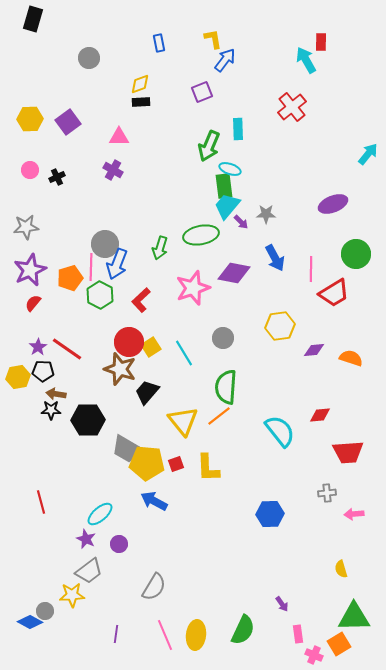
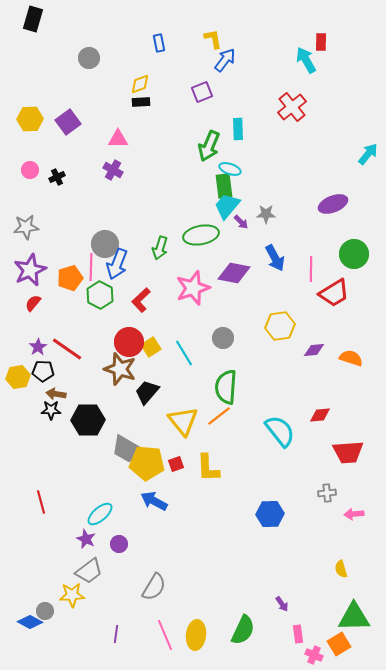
pink triangle at (119, 137): moved 1 px left, 2 px down
green circle at (356, 254): moved 2 px left
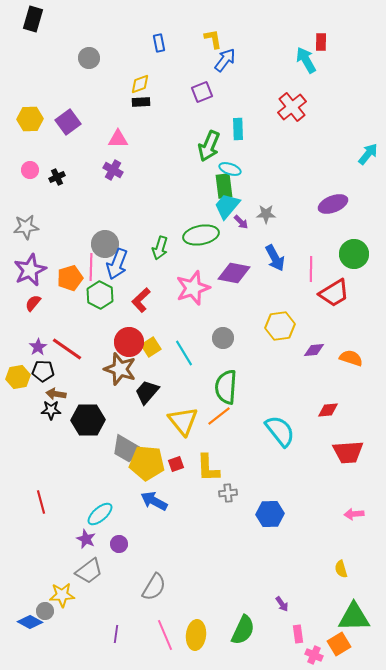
red diamond at (320, 415): moved 8 px right, 5 px up
gray cross at (327, 493): moved 99 px left
yellow star at (72, 595): moved 10 px left
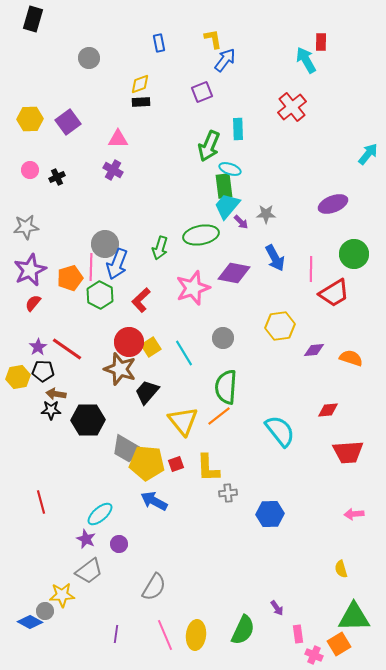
purple arrow at (282, 604): moved 5 px left, 4 px down
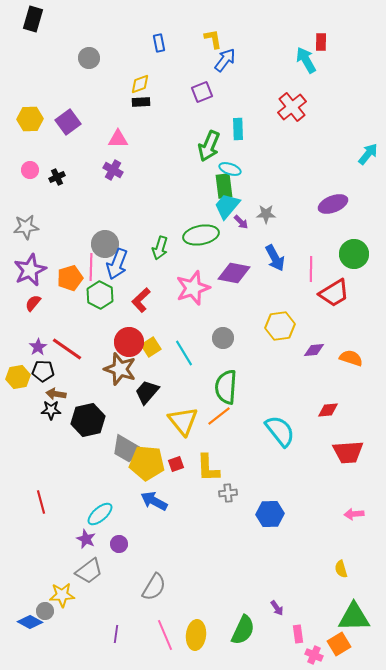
black hexagon at (88, 420): rotated 12 degrees counterclockwise
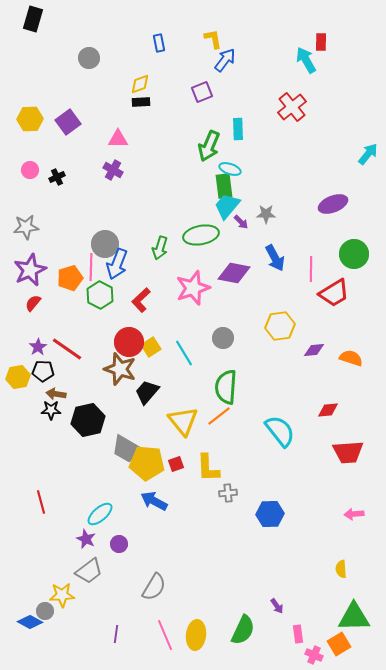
yellow semicircle at (341, 569): rotated 12 degrees clockwise
purple arrow at (277, 608): moved 2 px up
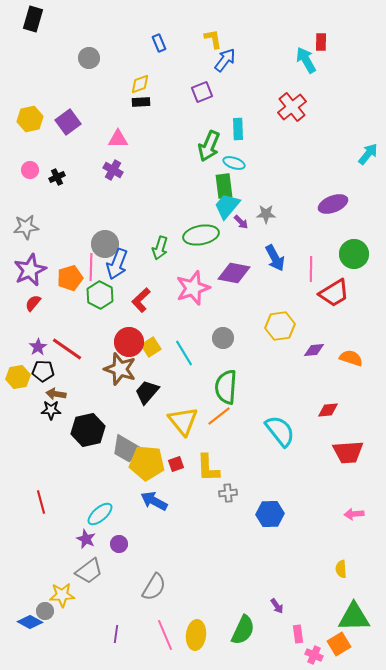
blue rectangle at (159, 43): rotated 12 degrees counterclockwise
yellow hexagon at (30, 119): rotated 10 degrees counterclockwise
cyan ellipse at (230, 169): moved 4 px right, 6 px up
black hexagon at (88, 420): moved 10 px down
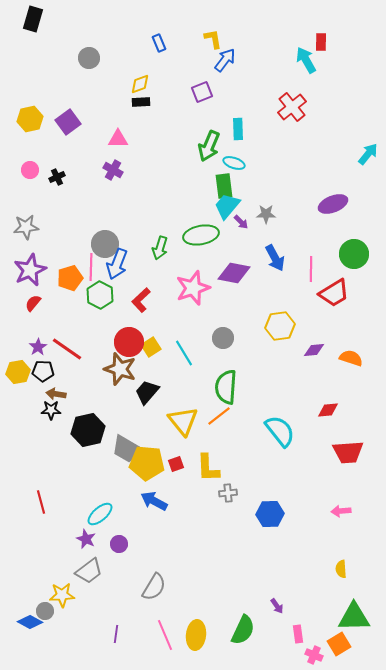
yellow hexagon at (18, 377): moved 5 px up
pink arrow at (354, 514): moved 13 px left, 3 px up
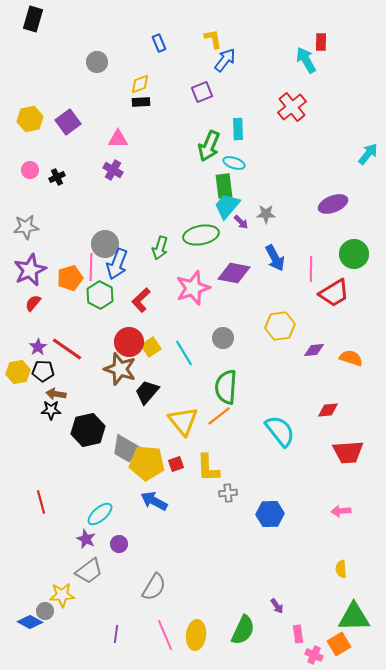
gray circle at (89, 58): moved 8 px right, 4 px down
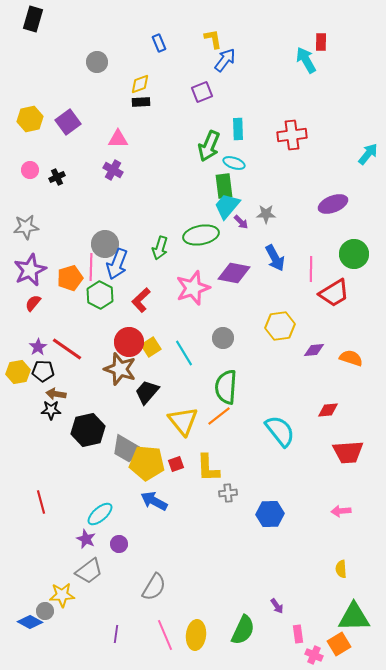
red cross at (292, 107): moved 28 px down; rotated 32 degrees clockwise
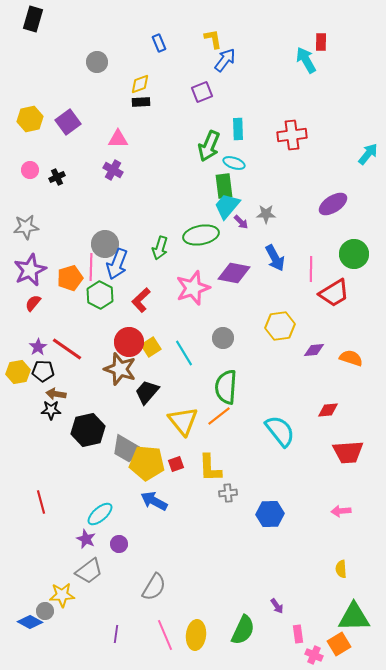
purple ellipse at (333, 204): rotated 12 degrees counterclockwise
yellow L-shape at (208, 468): moved 2 px right
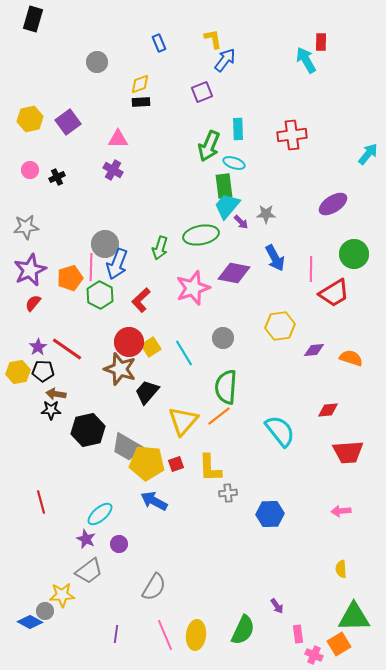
yellow triangle at (183, 421): rotated 20 degrees clockwise
gray trapezoid at (127, 449): moved 2 px up
